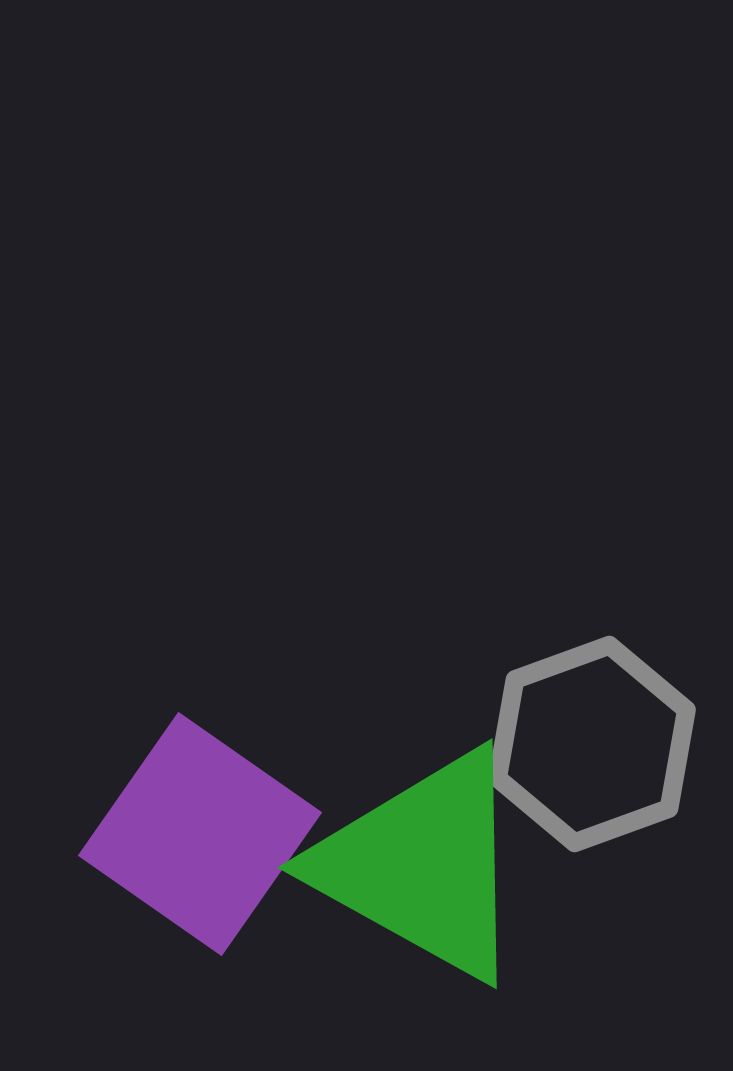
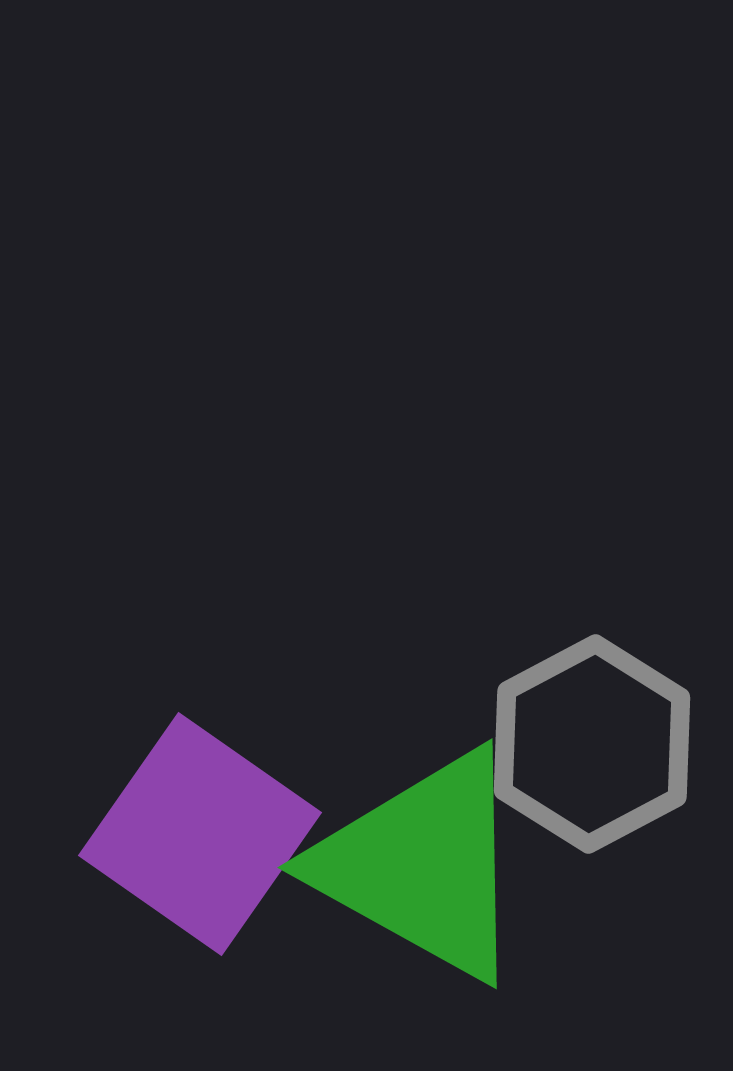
gray hexagon: rotated 8 degrees counterclockwise
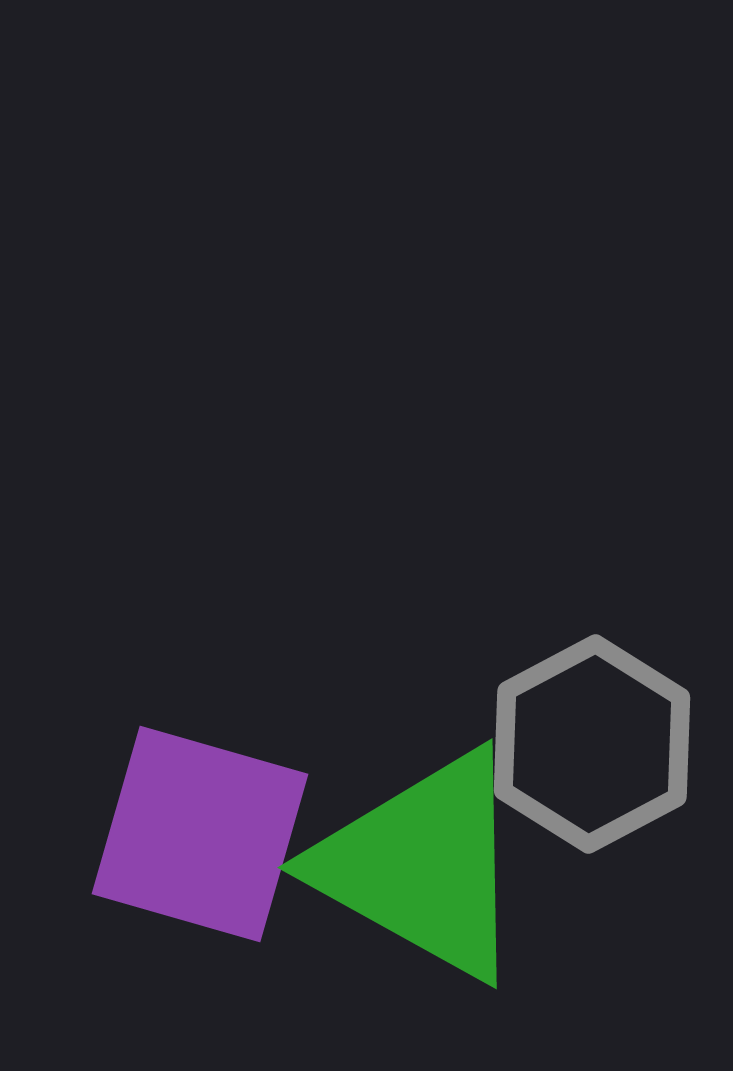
purple square: rotated 19 degrees counterclockwise
